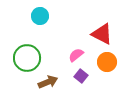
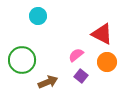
cyan circle: moved 2 px left
green circle: moved 5 px left, 2 px down
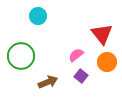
red triangle: rotated 25 degrees clockwise
green circle: moved 1 px left, 4 px up
